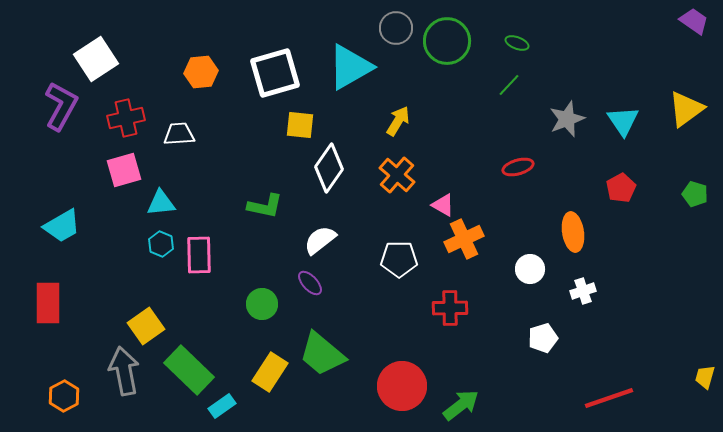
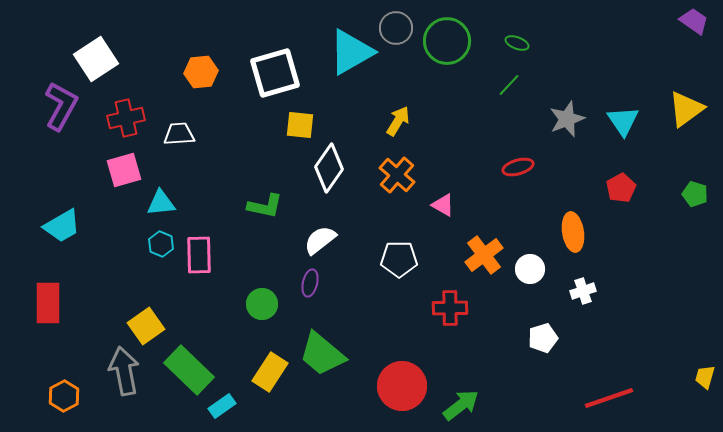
cyan triangle at (350, 67): moved 1 px right, 15 px up
orange cross at (464, 239): moved 20 px right, 16 px down; rotated 12 degrees counterclockwise
purple ellipse at (310, 283): rotated 56 degrees clockwise
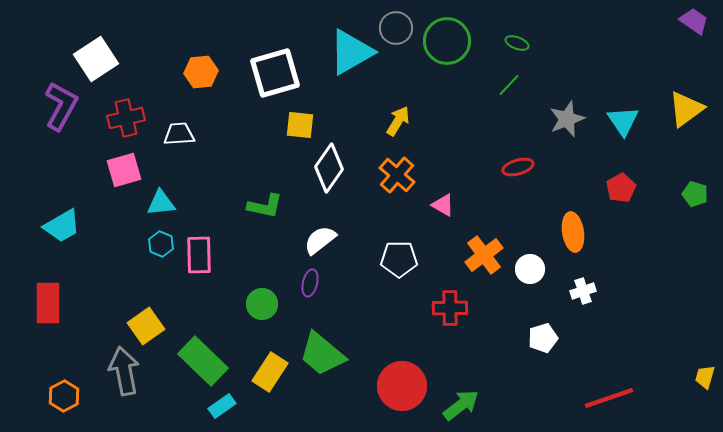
green rectangle at (189, 370): moved 14 px right, 9 px up
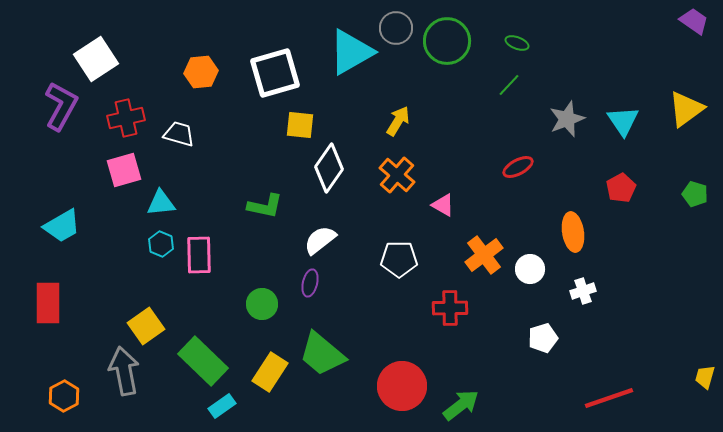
white trapezoid at (179, 134): rotated 20 degrees clockwise
red ellipse at (518, 167): rotated 12 degrees counterclockwise
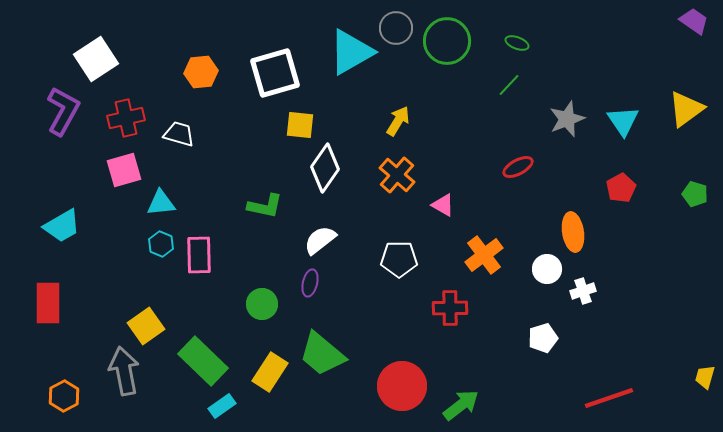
purple L-shape at (61, 106): moved 2 px right, 5 px down
white diamond at (329, 168): moved 4 px left
white circle at (530, 269): moved 17 px right
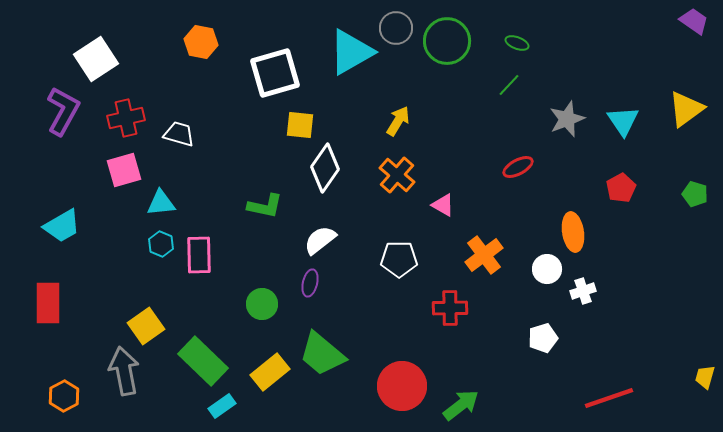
orange hexagon at (201, 72): moved 30 px up; rotated 16 degrees clockwise
yellow rectangle at (270, 372): rotated 18 degrees clockwise
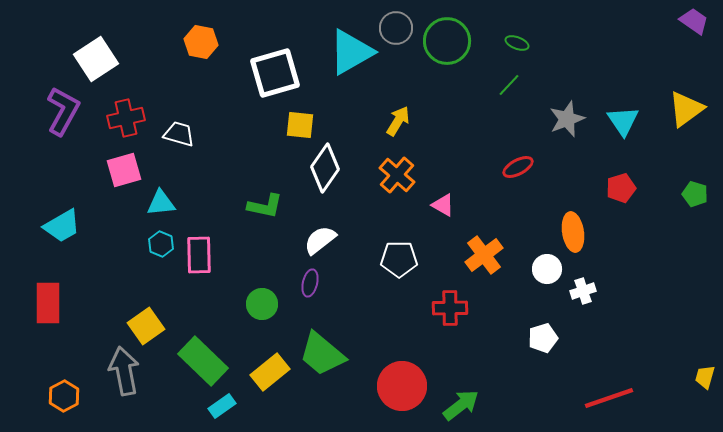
red pentagon at (621, 188): rotated 12 degrees clockwise
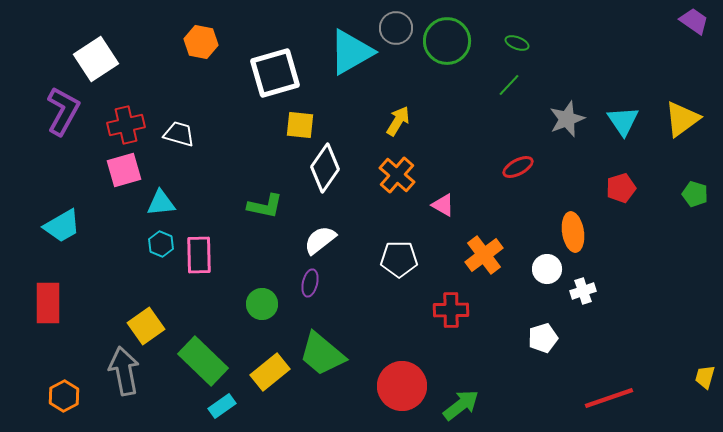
yellow triangle at (686, 109): moved 4 px left, 10 px down
red cross at (126, 118): moved 7 px down
red cross at (450, 308): moved 1 px right, 2 px down
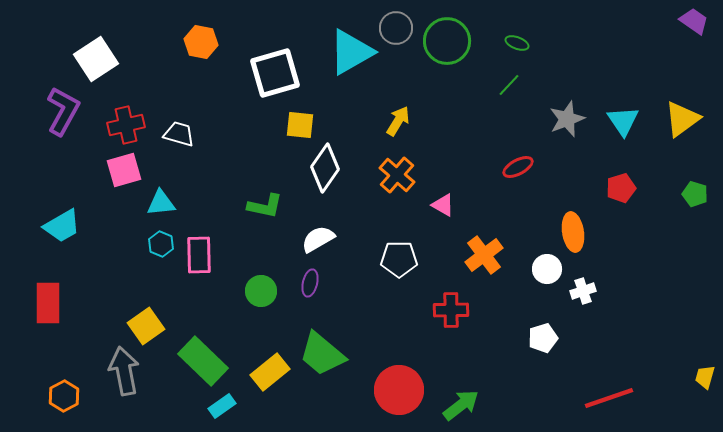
white semicircle at (320, 240): moved 2 px left, 1 px up; rotated 8 degrees clockwise
green circle at (262, 304): moved 1 px left, 13 px up
red circle at (402, 386): moved 3 px left, 4 px down
